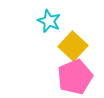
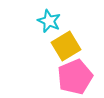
yellow square: moved 7 px left; rotated 16 degrees clockwise
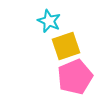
yellow square: rotated 12 degrees clockwise
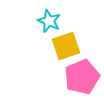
pink pentagon: moved 7 px right
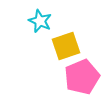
cyan star: moved 9 px left
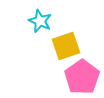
pink pentagon: rotated 12 degrees counterclockwise
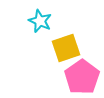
yellow square: moved 2 px down
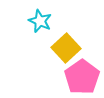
yellow square: rotated 24 degrees counterclockwise
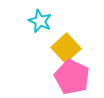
pink pentagon: moved 10 px left; rotated 12 degrees counterclockwise
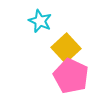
pink pentagon: moved 1 px left, 1 px up
